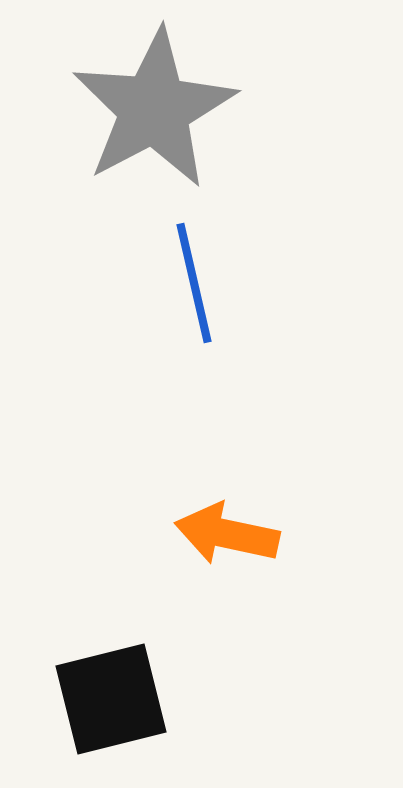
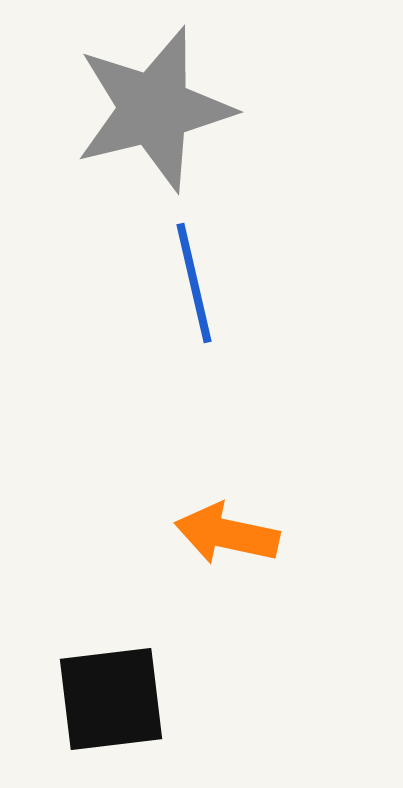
gray star: rotated 14 degrees clockwise
black square: rotated 7 degrees clockwise
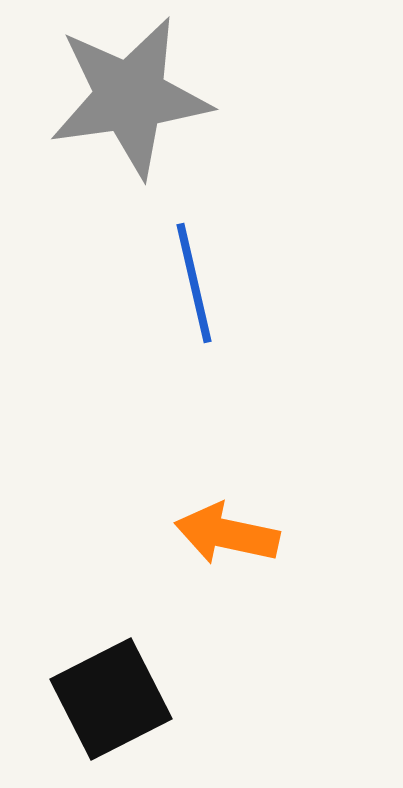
gray star: moved 24 px left, 12 px up; rotated 6 degrees clockwise
black square: rotated 20 degrees counterclockwise
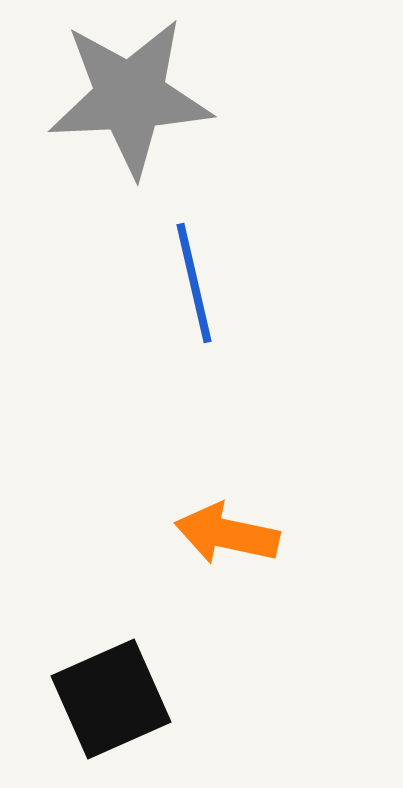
gray star: rotated 5 degrees clockwise
black square: rotated 3 degrees clockwise
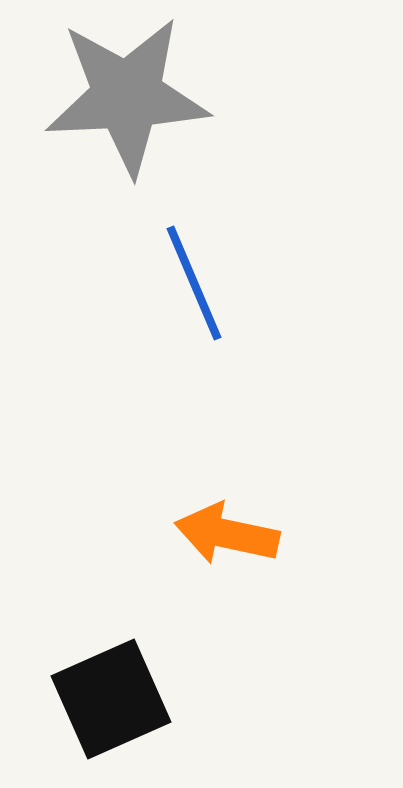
gray star: moved 3 px left, 1 px up
blue line: rotated 10 degrees counterclockwise
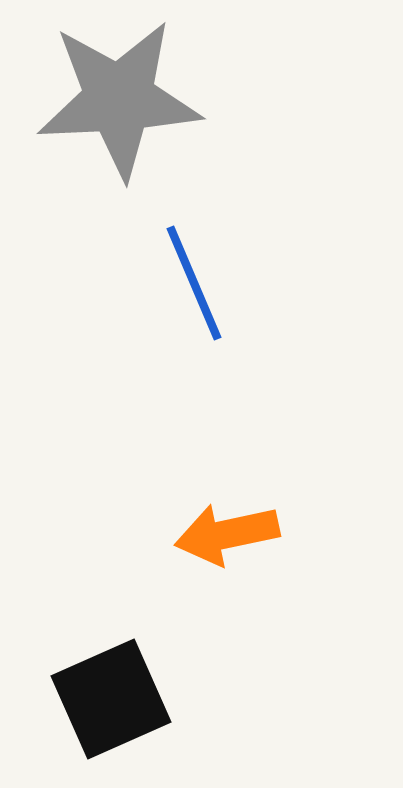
gray star: moved 8 px left, 3 px down
orange arrow: rotated 24 degrees counterclockwise
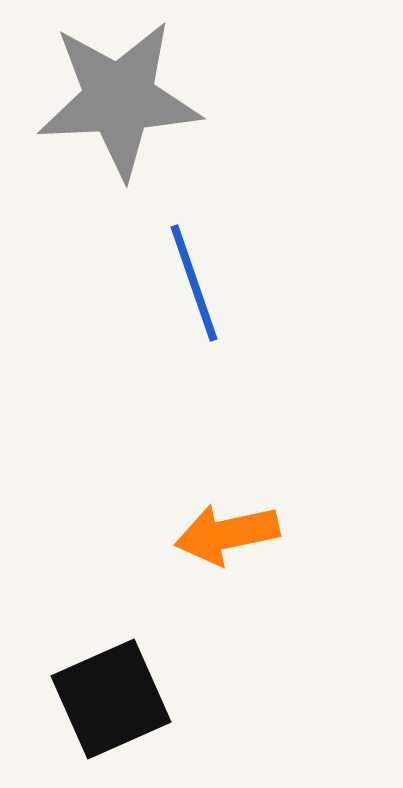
blue line: rotated 4 degrees clockwise
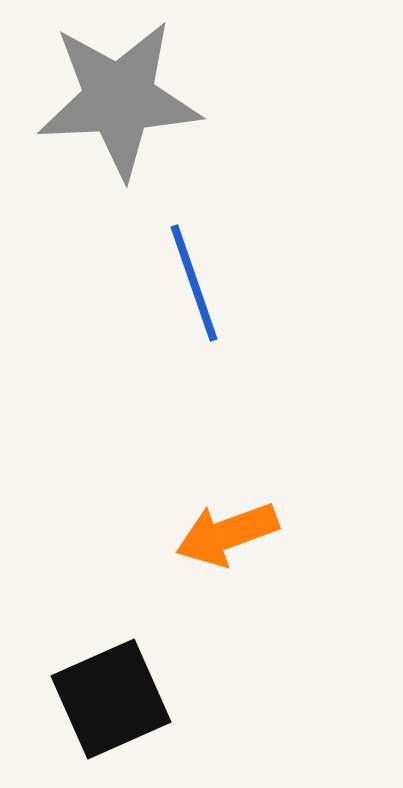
orange arrow: rotated 8 degrees counterclockwise
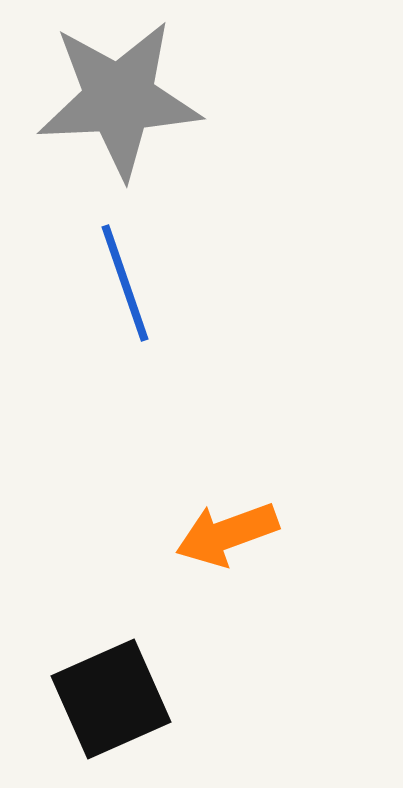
blue line: moved 69 px left
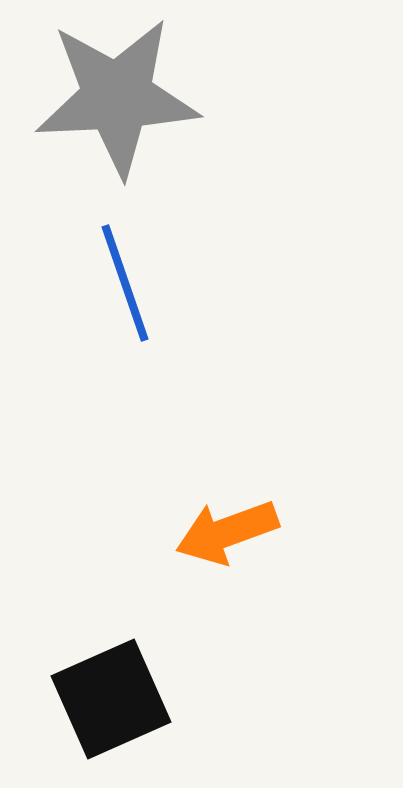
gray star: moved 2 px left, 2 px up
orange arrow: moved 2 px up
